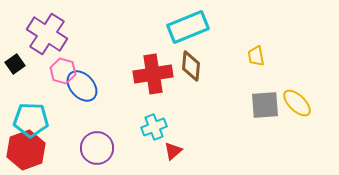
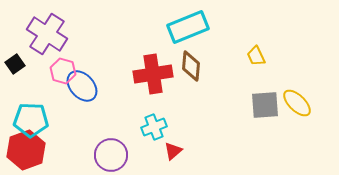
yellow trapezoid: rotated 15 degrees counterclockwise
purple circle: moved 14 px right, 7 px down
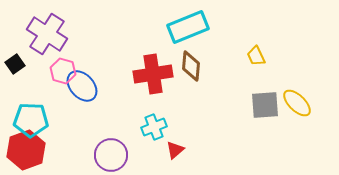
red triangle: moved 2 px right, 1 px up
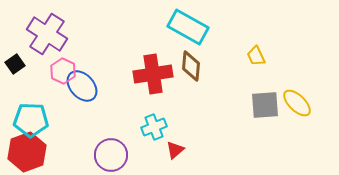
cyan rectangle: rotated 51 degrees clockwise
pink hexagon: rotated 10 degrees clockwise
red hexagon: moved 1 px right, 2 px down
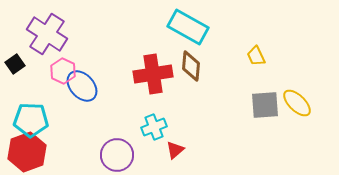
purple circle: moved 6 px right
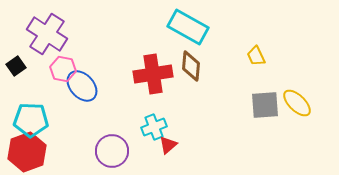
black square: moved 1 px right, 2 px down
pink hexagon: moved 2 px up; rotated 15 degrees counterclockwise
red triangle: moved 7 px left, 5 px up
purple circle: moved 5 px left, 4 px up
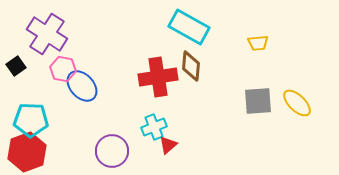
cyan rectangle: moved 1 px right
yellow trapezoid: moved 2 px right, 13 px up; rotated 70 degrees counterclockwise
red cross: moved 5 px right, 3 px down
gray square: moved 7 px left, 4 px up
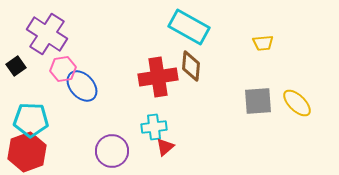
yellow trapezoid: moved 5 px right
pink hexagon: rotated 20 degrees counterclockwise
cyan cross: rotated 15 degrees clockwise
red triangle: moved 3 px left, 2 px down
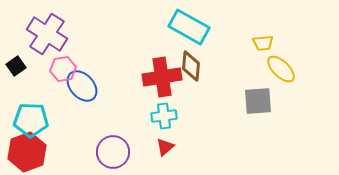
red cross: moved 4 px right
yellow ellipse: moved 16 px left, 34 px up
cyan cross: moved 10 px right, 11 px up
purple circle: moved 1 px right, 1 px down
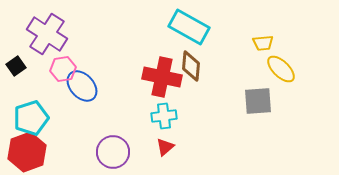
red cross: rotated 21 degrees clockwise
cyan pentagon: moved 2 px up; rotated 20 degrees counterclockwise
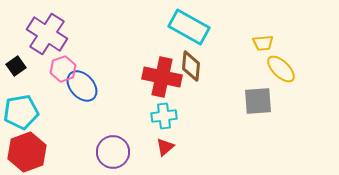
pink hexagon: rotated 10 degrees counterclockwise
cyan pentagon: moved 10 px left, 6 px up; rotated 8 degrees clockwise
